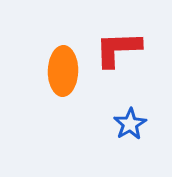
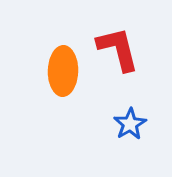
red L-shape: rotated 78 degrees clockwise
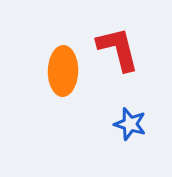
blue star: rotated 24 degrees counterclockwise
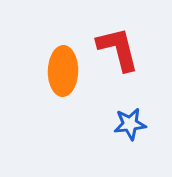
blue star: rotated 24 degrees counterclockwise
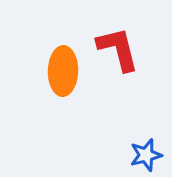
blue star: moved 16 px right, 31 px down; rotated 8 degrees counterclockwise
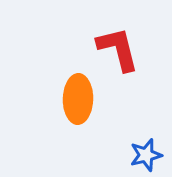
orange ellipse: moved 15 px right, 28 px down
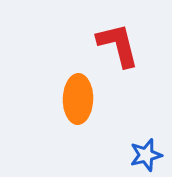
red L-shape: moved 4 px up
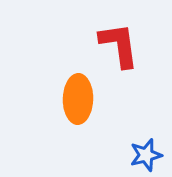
red L-shape: moved 1 px right; rotated 6 degrees clockwise
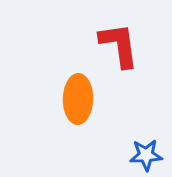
blue star: rotated 12 degrees clockwise
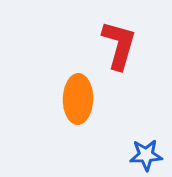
red L-shape: rotated 24 degrees clockwise
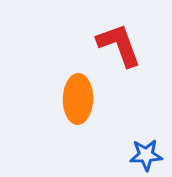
red L-shape: rotated 36 degrees counterclockwise
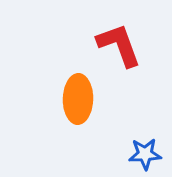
blue star: moved 1 px left, 1 px up
